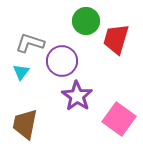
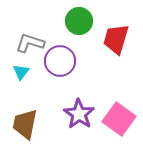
green circle: moved 7 px left
purple circle: moved 2 px left
purple star: moved 2 px right, 18 px down
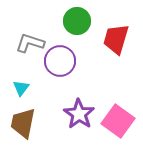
green circle: moved 2 px left
cyan triangle: moved 16 px down
pink square: moved 1 px left, 2 px down
brown trapezoid: moved 2 px left, 1 px up
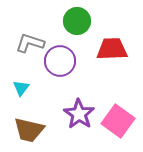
red trapezoid: moved 4 px left, 10 px down; rotated 72 degrees clockwise
brown trapezoid: moved 6 px right, 7 px down; rotated 88 degrees counterclockwise
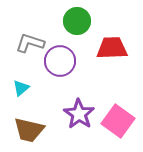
red trapezoid: moved 1 px up
cyan triangle: rotated 12 degrees clockwise
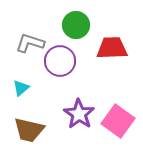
green circle: moved 1 px left, 4 px down
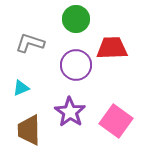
green circle: moved 6 px up
purple circle: moved 16 px right, 4 px down
cyan triangle: rotated 18 degrees clockwise
purple star: moved 9 px left, 2 px up
pink square: moved 2 px left
brown trapezoid: rotated 76 degrees clockwise
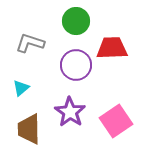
green circle: moved 2 px down
cyan triangle: rotated 18 degrees counterclockwise
pink square: rotated 20 degrees clockwise
brown trapezoid: moved 1 px up
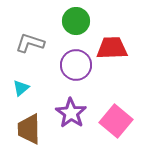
purple star: moved 1 px right, 1 px down
pink square: rotated 16 degrees counterclockwise
